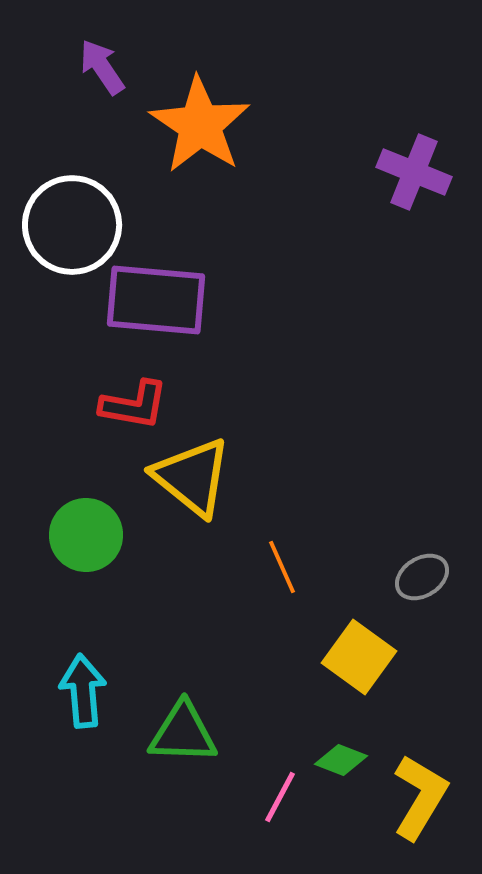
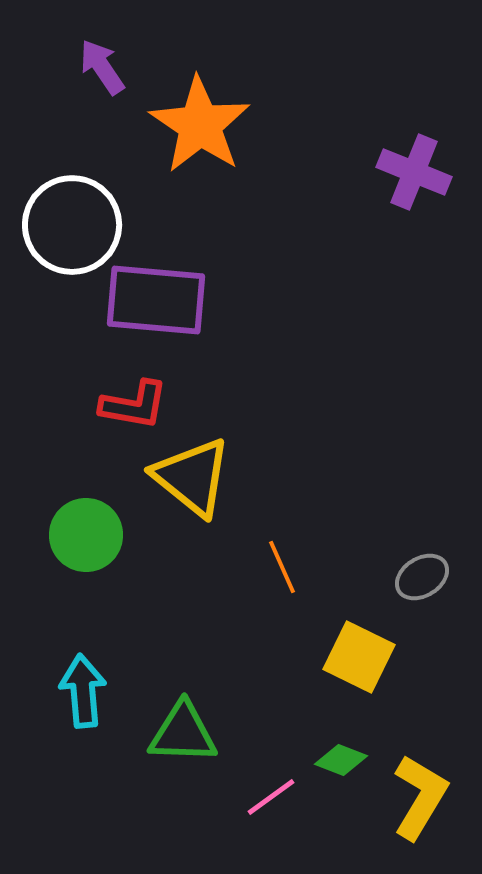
yellow square: rotated 10 degrees counterclockwise
pink line: moved 9 px left; rotated 26 degrees clockwise
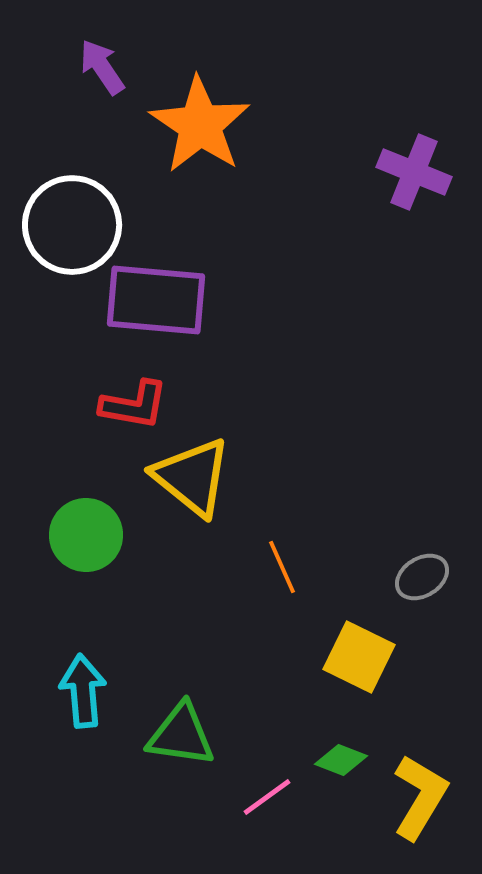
green triangle: moved 2 px left, 2 px down; rotated 6 degrees clockwise
pink line: moved 4 px left
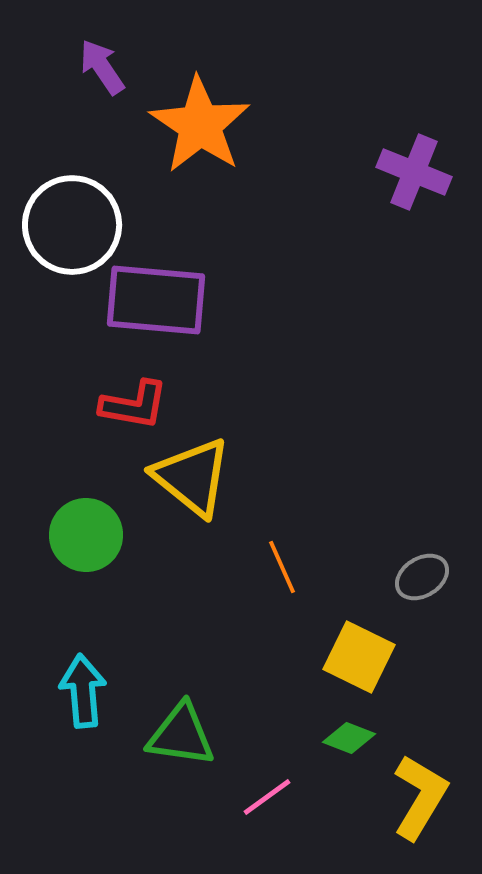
green diamond: moved 8 px right, 22 px up
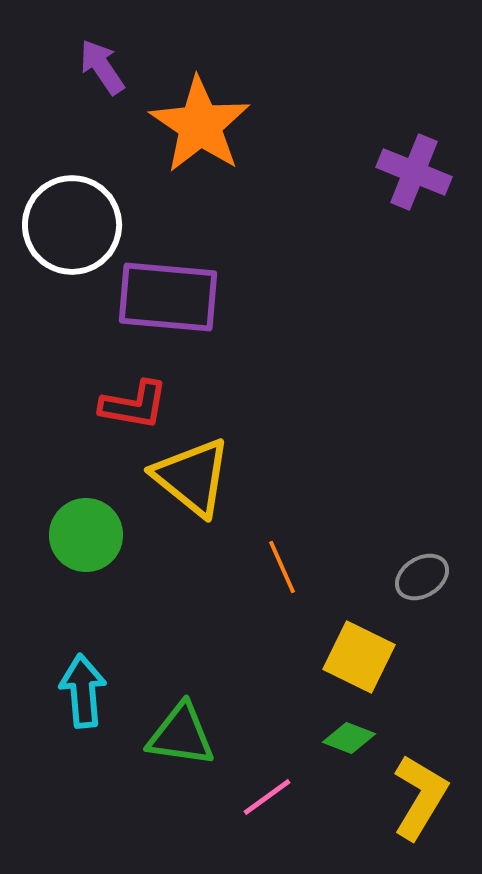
purple rectangle: moved 12 px right, 3 px up
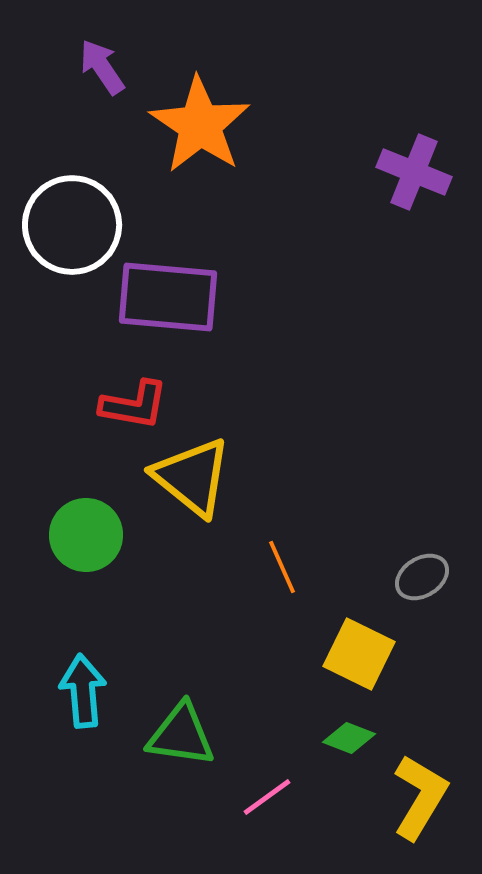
yellow square: moved 3 px up
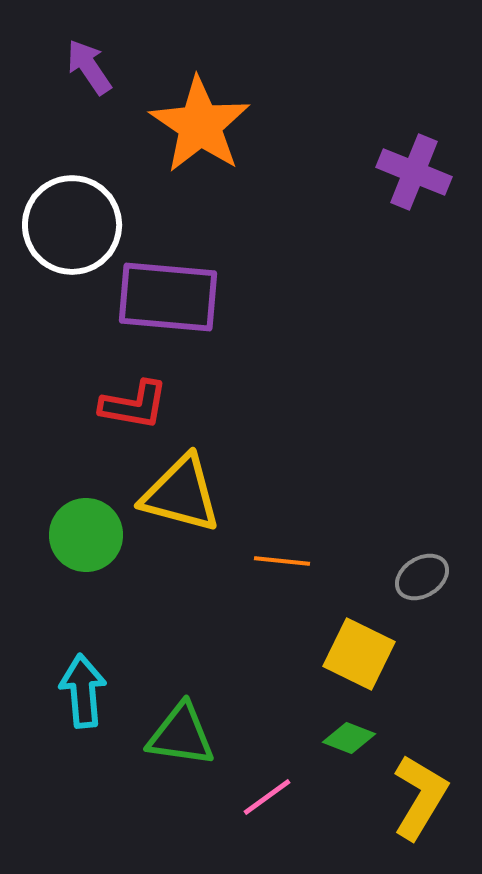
purple arrow: moved 13 px left
yellow triangle: moved 11 px left, 17 px down; rotated 24 degrees counterclockwise
orange line: moved 6 px up; rotated 60 degrees counterclockwise
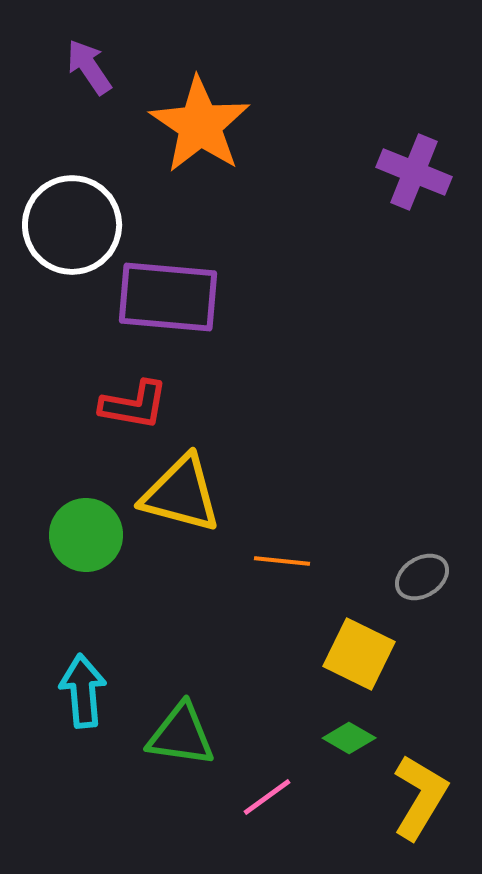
green diamond: rotated 9 degrees clockwise
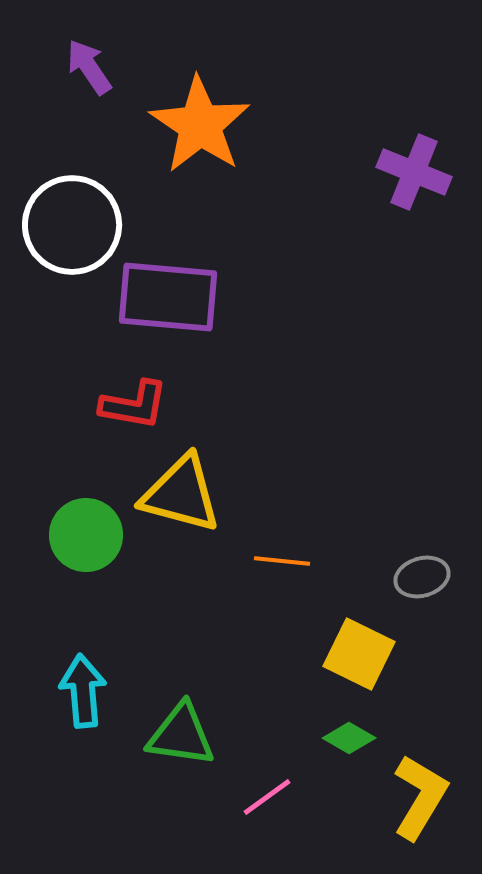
gray ellipse: rotated 16 degrees clockwise
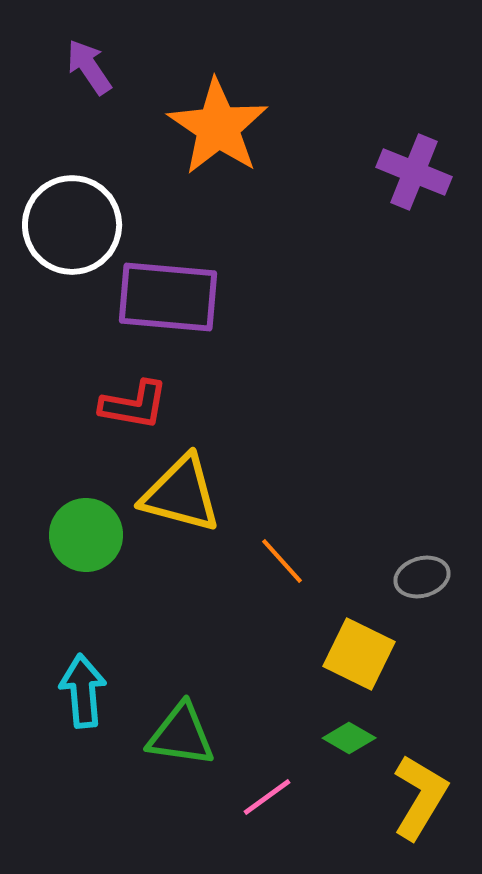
orange star: moved 18 px right, 2 px down
orange line: rotated 42 degrees clockwise
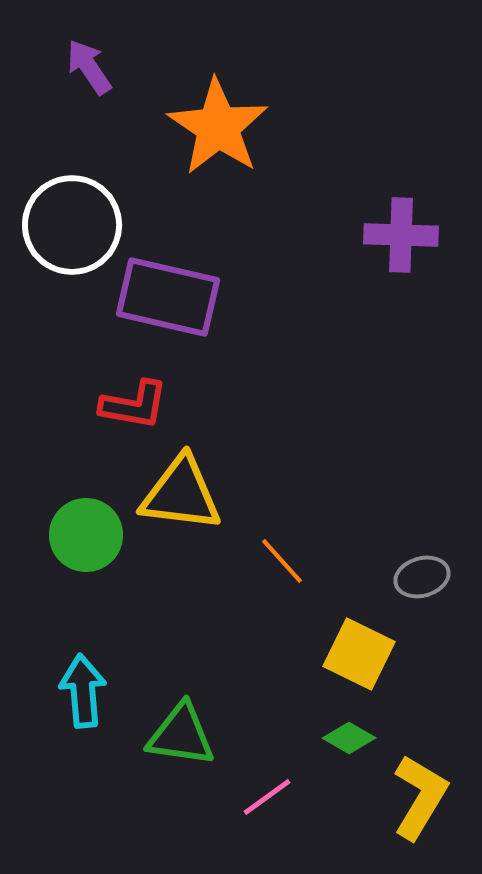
purple cross: moved 13 px left, 63 px down; rotated 20 degrees counterclockwise
purple rectangle: rotated 8 degrees clockwise
yellow triangle: rotated 8 degrees counterclockwise
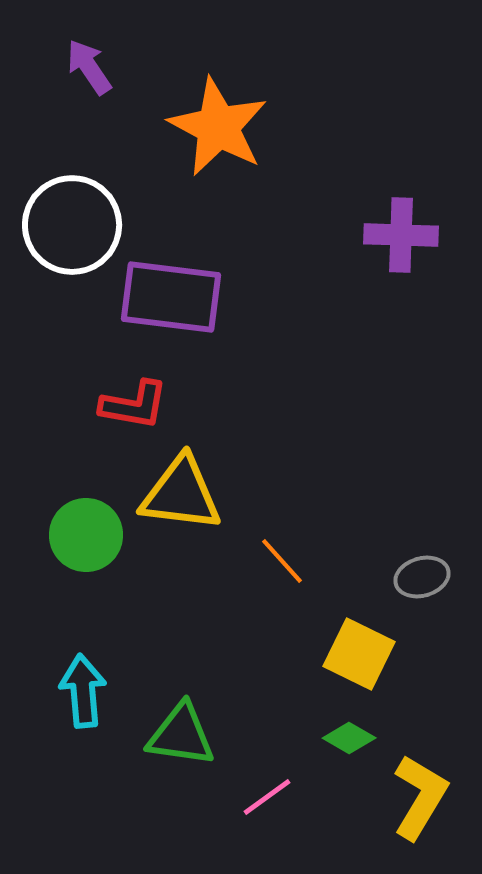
orange star: rotated 6 degrees counterclockwise
purple rectangle: moved 3 px right; rotated 6 degrees counterclockwise
